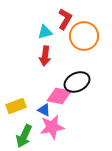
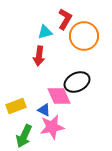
red arrow: moved 6 px left
pink diamond: rotated 55 degrees clockwise
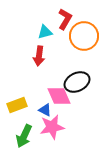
yellow rectangle: moved 1 px right, 1 px up
blue triangle: moved 1 px right
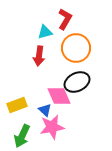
orange circle: moved 8 px left, 12 px down
blue triangle: rotated 16 degrees clockwise
green arrow: moved 2 px left
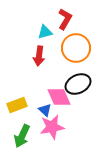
black ellipse: moved 1 px right, 2 px down
pink diamond: moved 1 px down
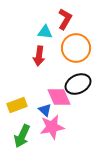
cyan triangle: rotated 21 degrees clockwise
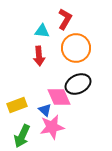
cyan triangle: moved 3 px left, 1 px up
red arrow: rotated 12 degrees counterclockwise
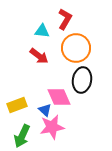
red arrow: rotated 48 degrees counterclockwise
black ellipse: moved 4 px right, 4 px up; rotated 55 degrees counterclockwise
